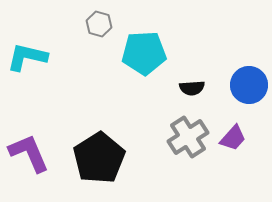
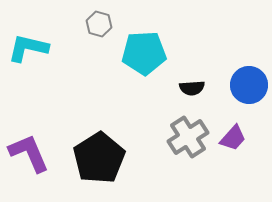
cyan L-shape: moved 1 px right, 9 px up
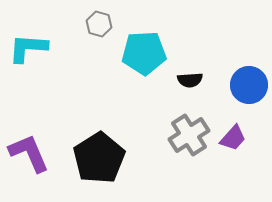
cyan L-shape: rotated 9 degrees counterclockwise
black semicircle: moved 2 px left, 8 px up
gray cross: moved 1 px right, 2 px up
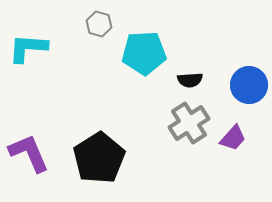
gray cross: moved 12 px up
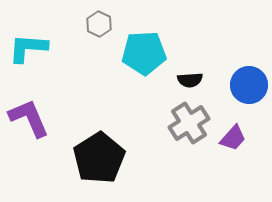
gray hexagon: rotated 10 degrees clockwise
purple L-shape: moved 35 px up
